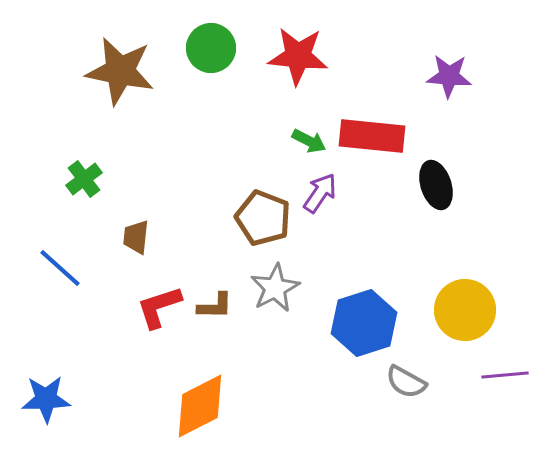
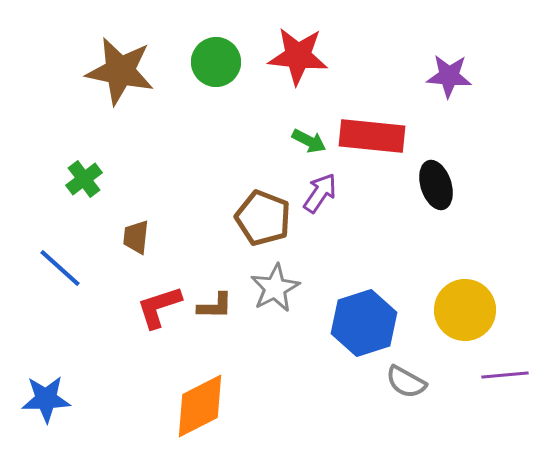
green circle: moved 5 px right, 14 px down
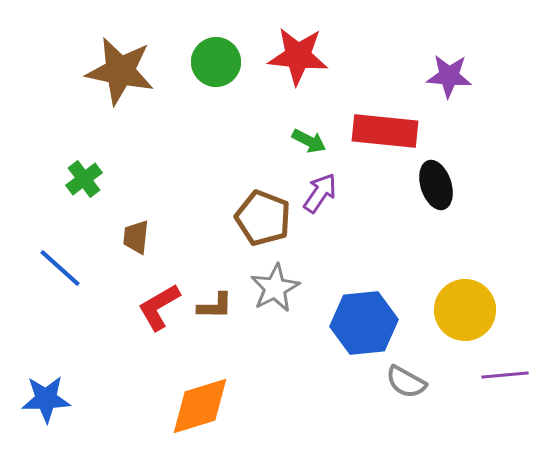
red rectangle: moved 13 px right, 5 px up
red L-shape: rotated 12 degrees counterclockwise
blue hexagon: rotated 12 degrees clockwise
orange diamond: rotated 10 degrees clockwise
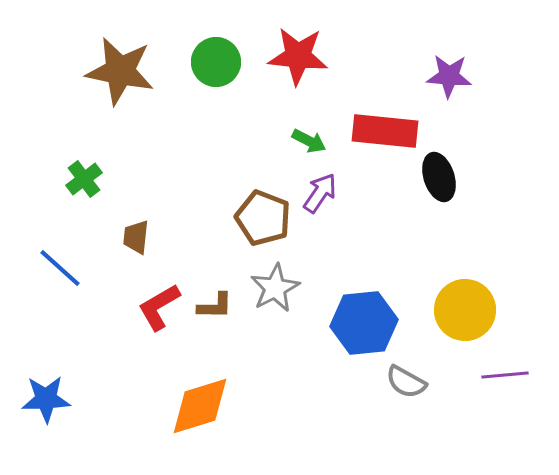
black ellipse: moved 3 px right, 8 px up
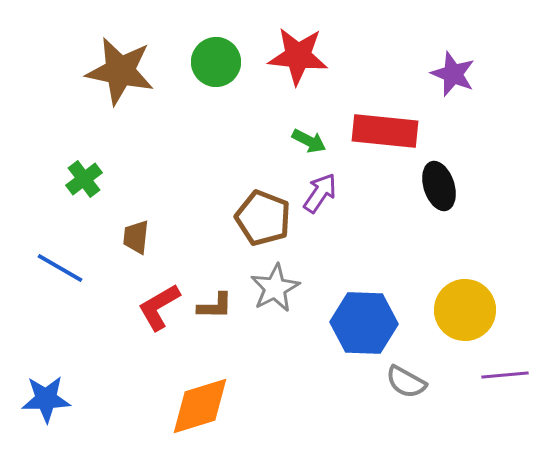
purple star: moved 4 px right, 2 px up; rotated 18 degrees clockwise
black ellipse: moved 9 px down
blue line: rotated 12 degrees counterclockwise
blue hexagon: rotated 8 degrees clockwise
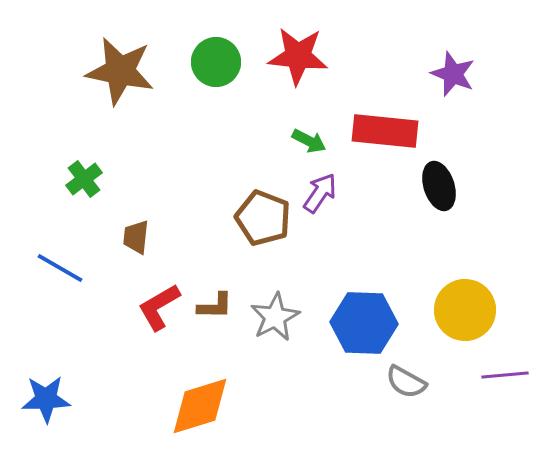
gray star: moved 29 px down
